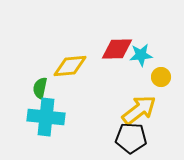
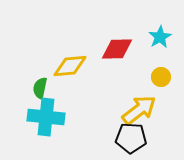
cyan star: moved 19 px right, 18 px up; rotated 25 degrees counterclockwise
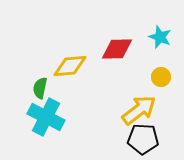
cyan star: rotated 20 degrees counterclockwise
cyan cross: rotated 21 degrees clockwise
black pentagon: moved 12 px right, 1 px down
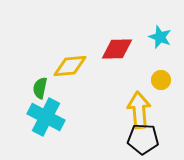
yellow circle: moved 3 px down
yellow arrow: rotated 57 degrees counterclockwise
